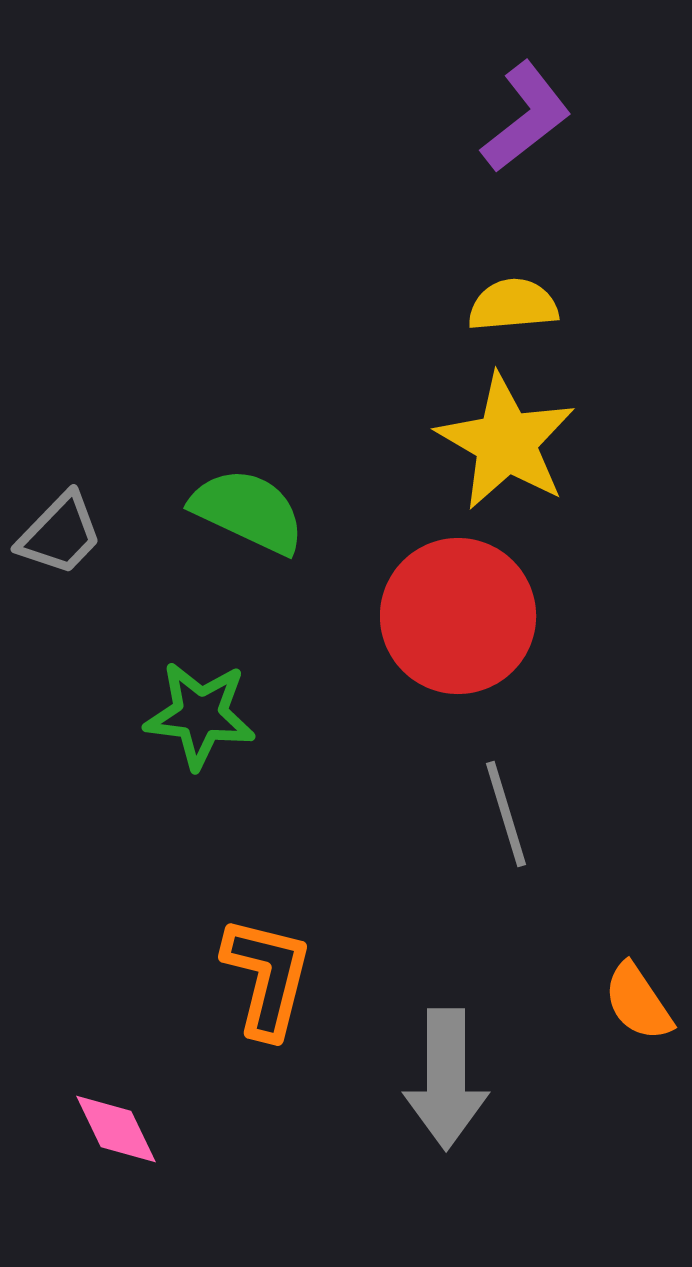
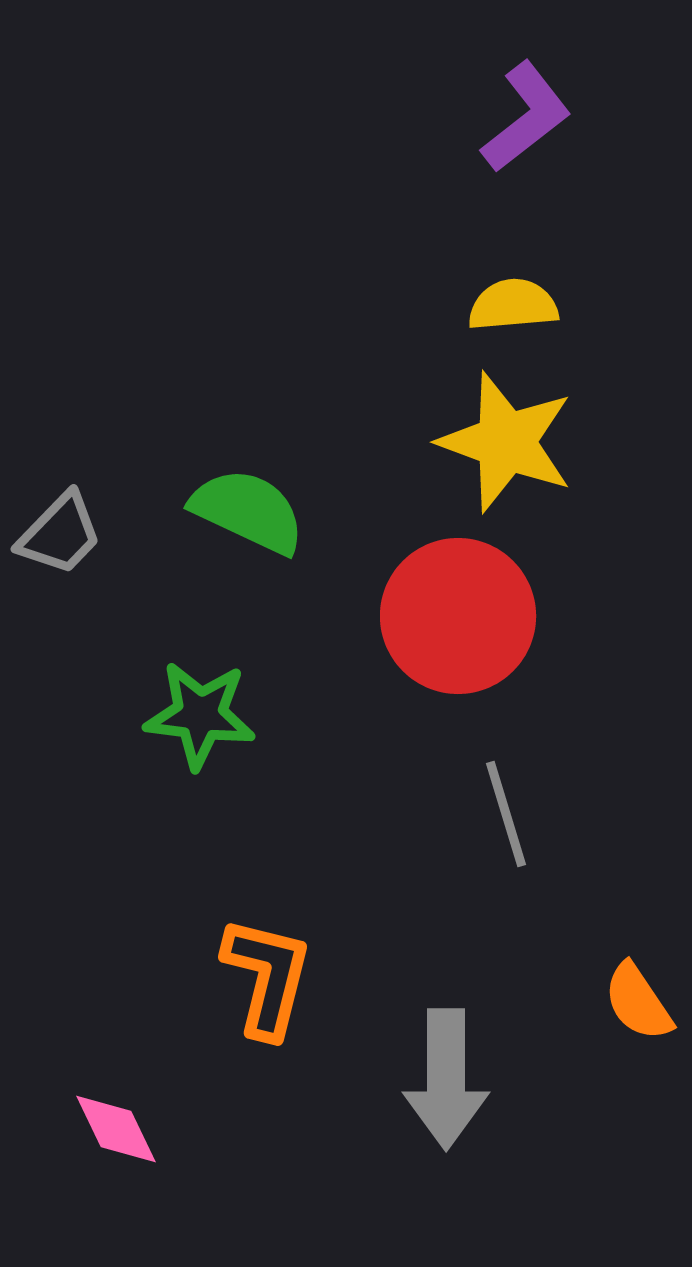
yellow star: rotated 10 degrees counterclockwise
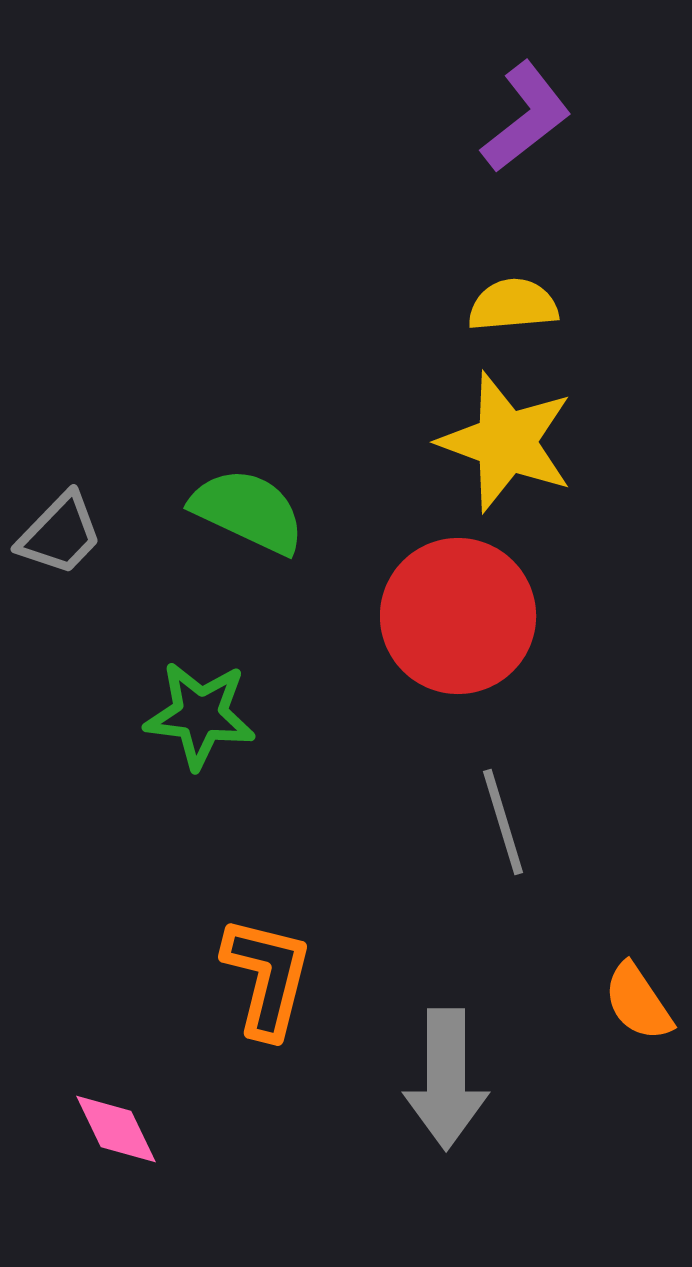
gray line: moved 3 px left, 8 px down
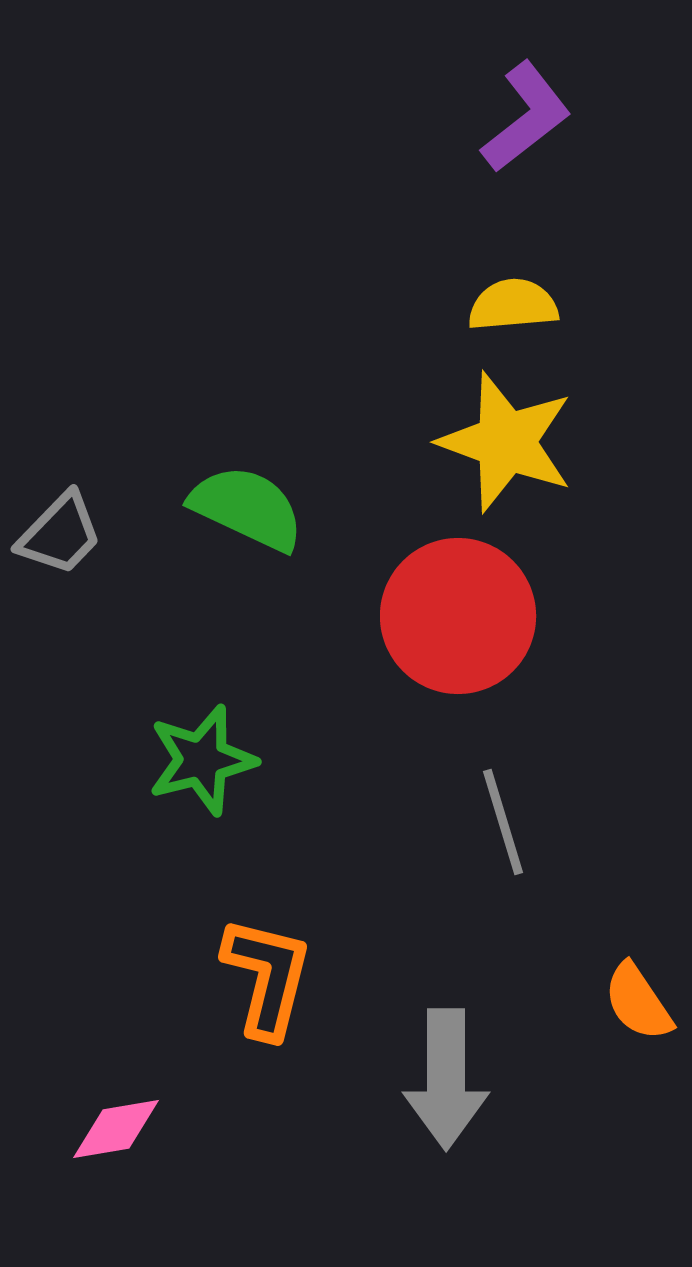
green semicircle: moved 1 px left, 3 px up
green star: moved 2 px right, 45 px down; rotated 21 degrees counterclockwise
pink diamond: rotated 74 degrees counterclockwise
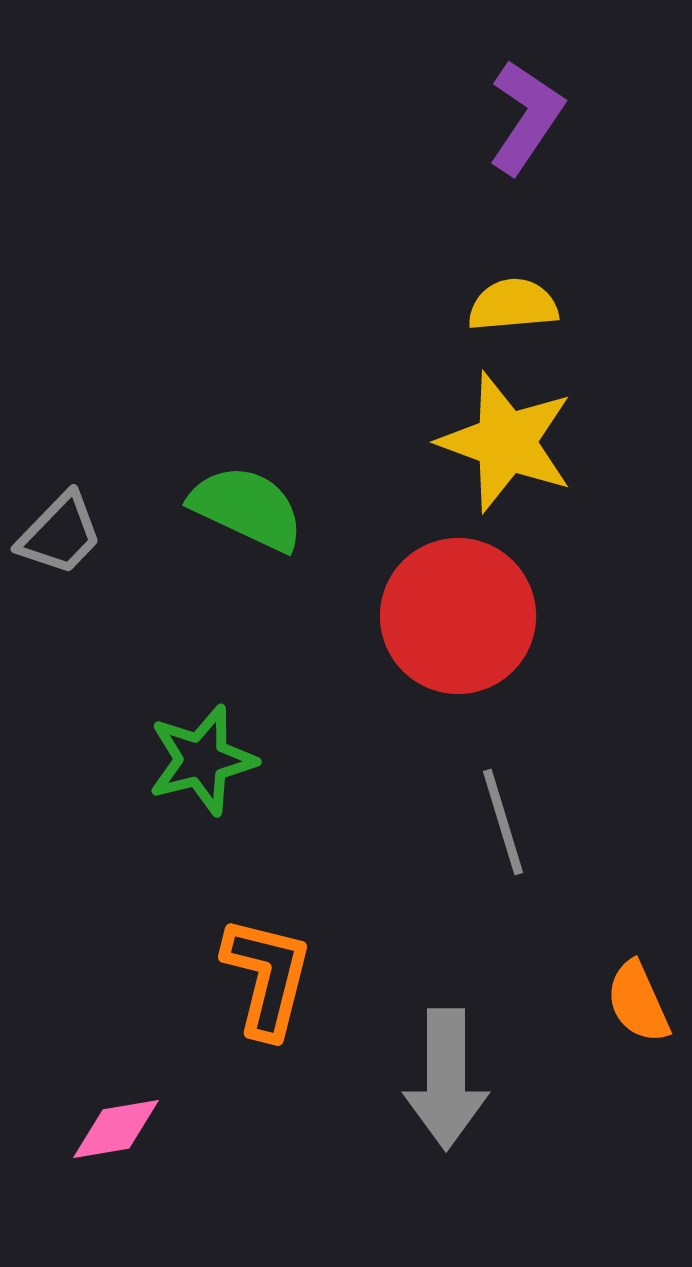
purple L-shape: rotated 18 degrees counterclockwise
orange semicircle: rotated 10 degrees clockwise
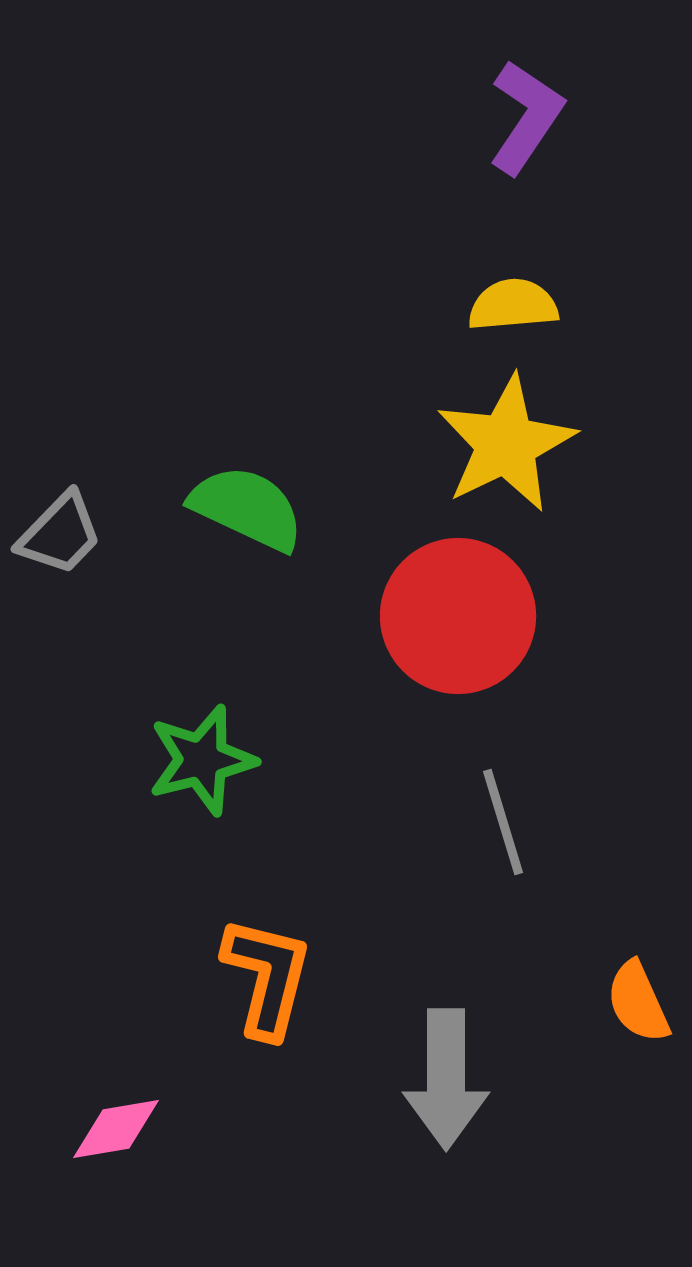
yellow star: moved 2 px down; rotated 26 degrees clockwise
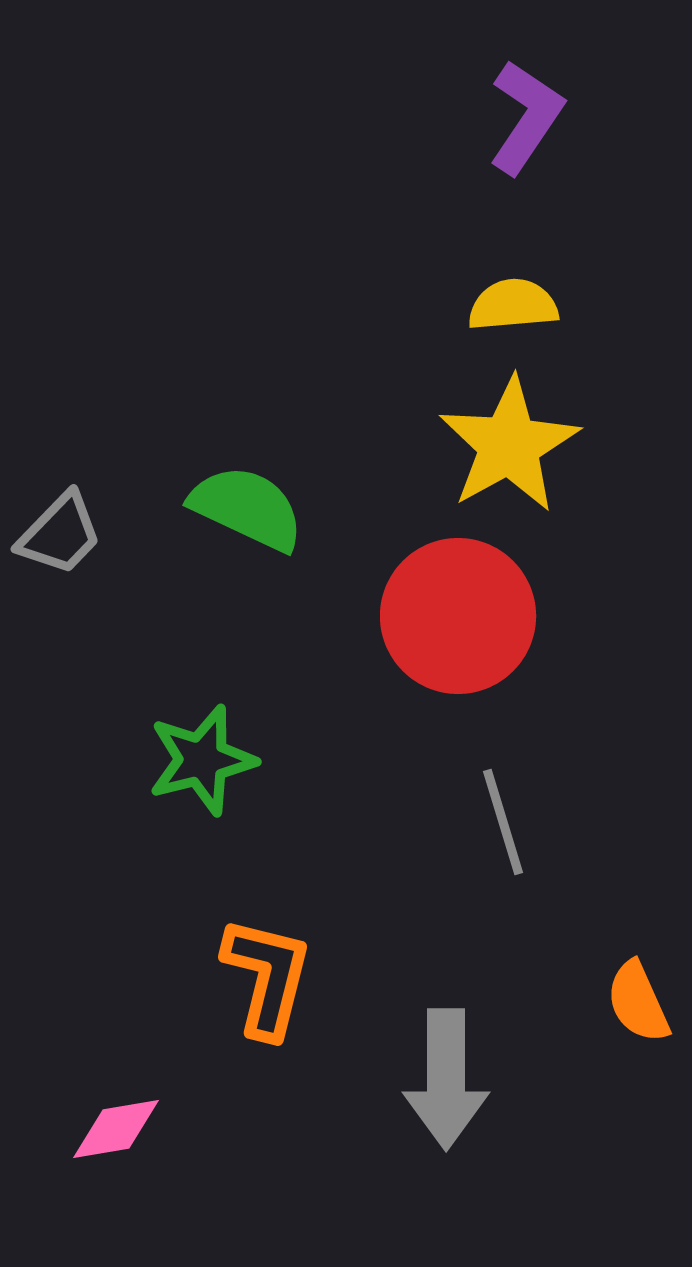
yellow star: moved 3 px right, 1 px down; rotated 3 degrees counterclockwise
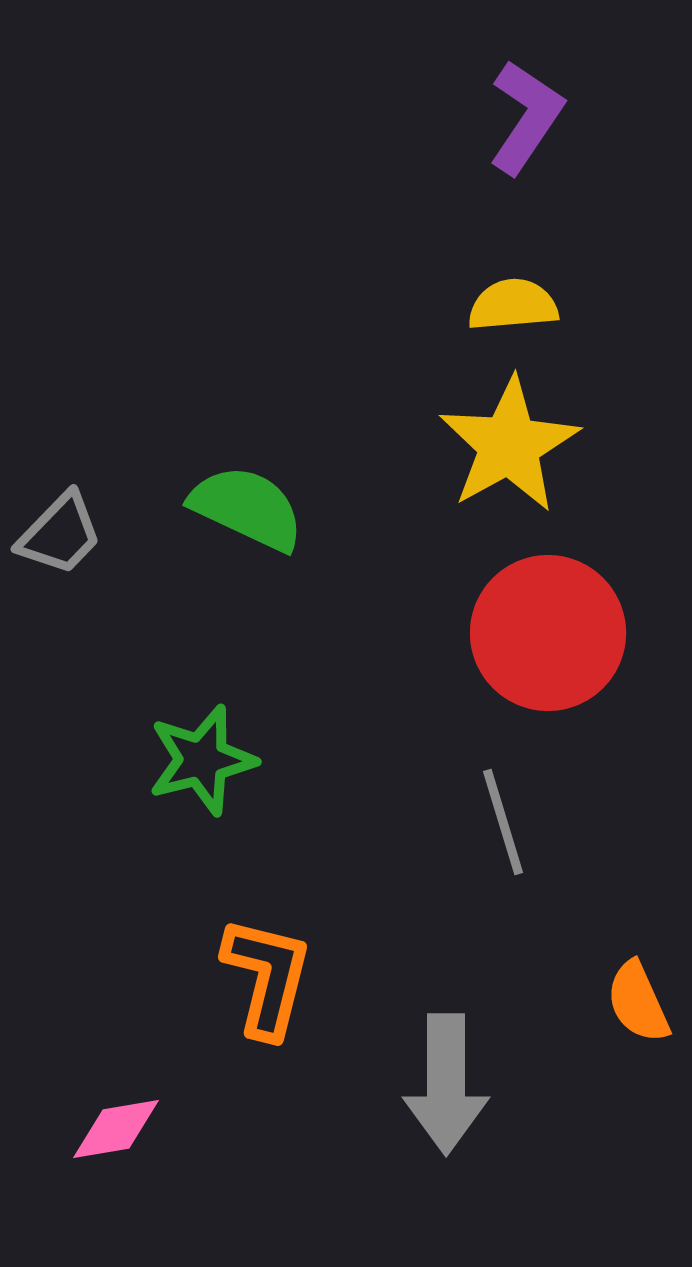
red circle: moved 90 px right, 17 px down
gray arrow: moved 5 px down
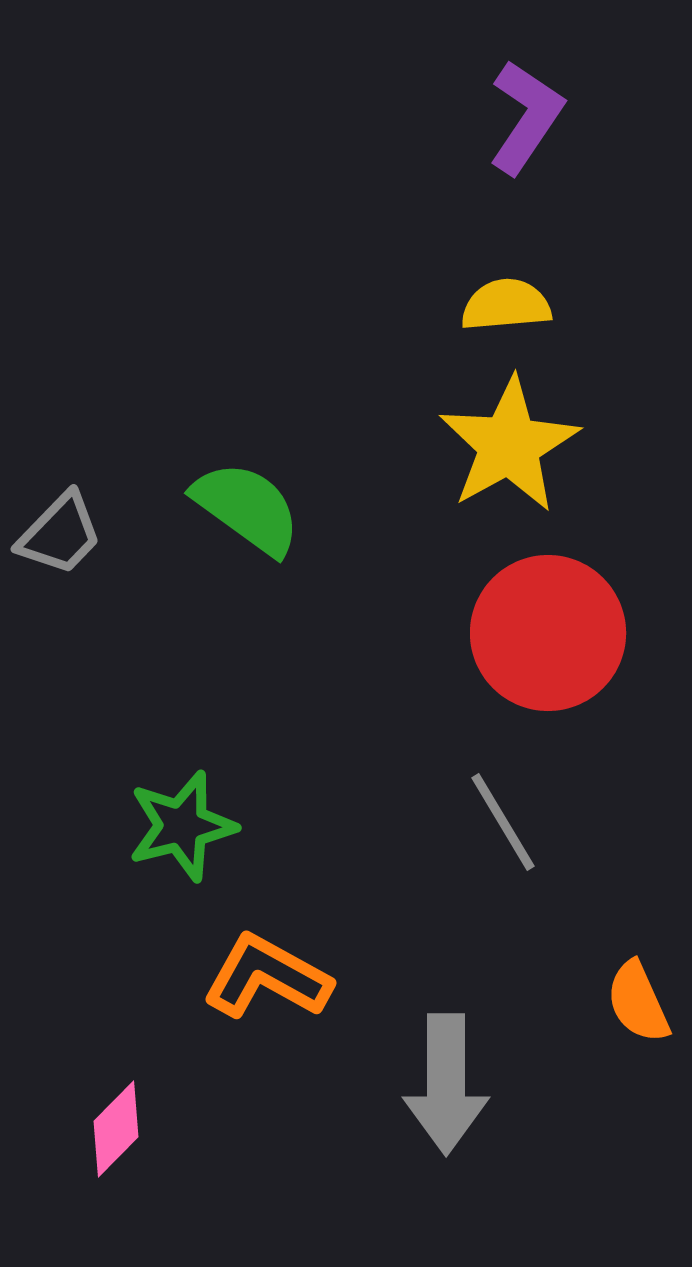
yellow semicircle: moved 7 px left
green semicircle: rotated 11 degrees clockwise
green star: moved 20 px left, 66 px down
gray line: rotated 14 degrees counterclockwise
orange L-shape: rotated 75 degrees counterclockwise
pink diamond: rotated 36 degrees counterclockwise
